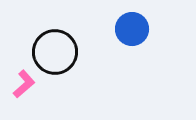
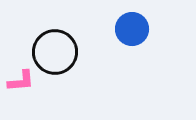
pink L-shape: moved 3 px left, 3 px up; rotated 36 degrees clockwise
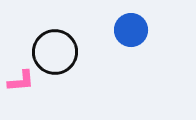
blue circle: moved 1 px left, 1 px down
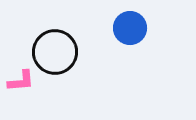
blue circle: moved 1 px left, 2 px up
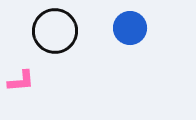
black circle: moved 21 px up
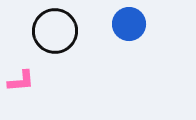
blue circle: moved 1 px left, 4 px up
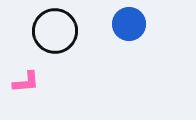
pink L-shape: moved 5 px right, 1 px down
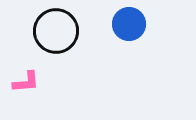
black circle: moved 1 px right
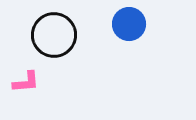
black circle: moved 2 px left, 4 px down
